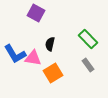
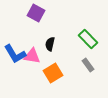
pink triangle: moved 1 px left, 2 px up
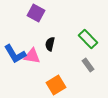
orange square: moved 3 px right, 12 px down
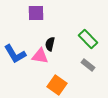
purple square: rotated 30 degrees counterclockwise
pink triangle: moved 8 px right
gray rectangle: rotated 16 degrees counterclockwise
orange square: moved 1 px right; rotated 24 degrees counterclockwise
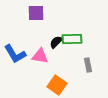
green rectangle: moved 16 px left; rotated 48 degrees counterclockwise
black semicircle: moved 6 px right, 2 px up; rotated 32 degrees clockwise
gray rectangle: rotated 40 degrees clockwise
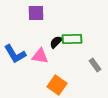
gray rectangle: moved 7 px right; rotated 24 degrees counterclockwise
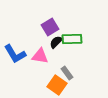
purple square: moved 14 px right, 14 px down; rotated 30 degrees counterclockwise
gray rectangle: moved 28 px left, 8 px down
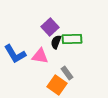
purple square: rotated 12 degrees counterclockwise
black semicircle: rotated 24 degrees counterclockwise
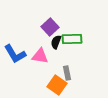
gray rectangle: rotated 24 degrees clockwise
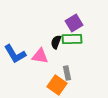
purple square: moved 24 px right, 4 px up; rotated 12 degrees clockwise
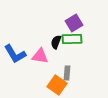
gray rectangle: rotated 16 degrees clockwise
